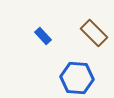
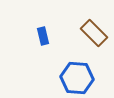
blue rectangle: rotated 30 degrees clockwise
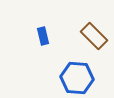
brown rectangle: moved 3 px down
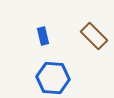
blue hexagon: moved 24 px left
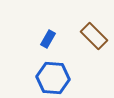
blue rectangle: moved 5 px right, 3 px down; rotated 42 degrees clockwise
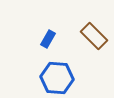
blue hexagon: moved 4 px right
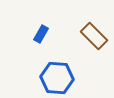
blue rectangle: moved 7 px left, 5 px up
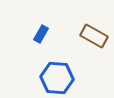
brown rectangle: rotated 16 degrees counterclockwise
